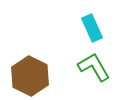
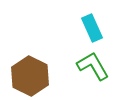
green L-shape: moved 1 px left, 1 px up
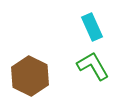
cyan rectangle: moved 1 px up
